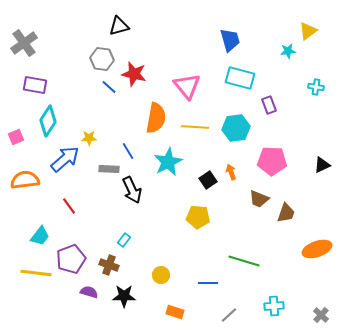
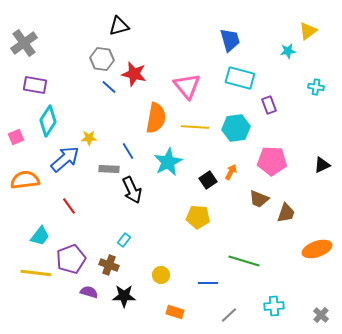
orange arrow at (231, 172): rotated 49 degrees clockwise
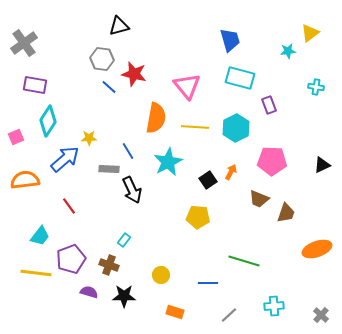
yellow triangle at (308, 31): moved 2 px right, 2 px down
cyan hexagon at (236, 128): rotated 20 degrees counterclockwise
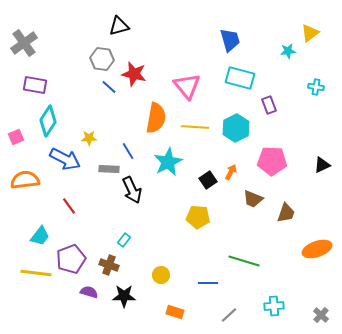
blue arrow at (65, 159): rotated 68 degrees clockwise
brown trapezoid at (259, 199): moved 6 px left
